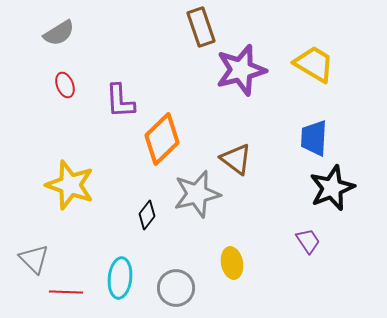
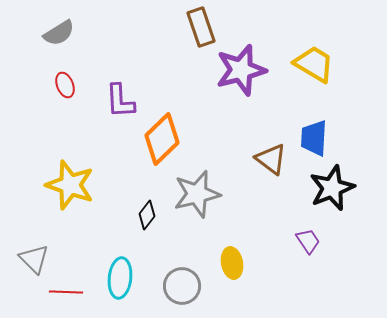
brown triangle: moved 35 px right
gray circle: moved 6 px right, 2 px up
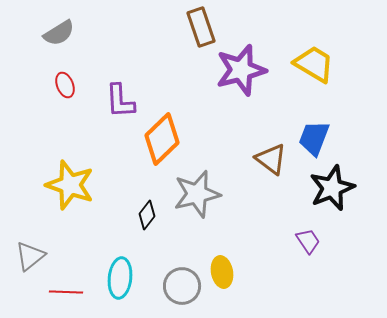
blue trapezoid: rotated 18 degrees clockwise
gray triangle: moved 4 px left, 3 px up; rotated 36 degrees clockwise
yellow ellipse: moved 10 px left, 9 px down
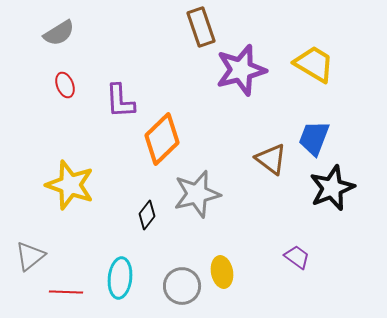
purple trapezoid: moved 11 px left, 16 px down; rotated 20 degrees counterclockwise
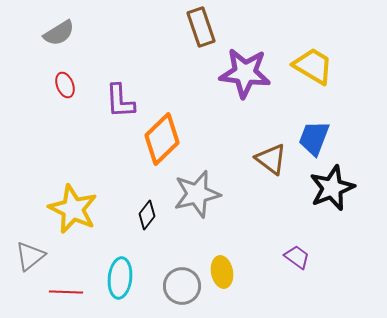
yellow trapezoid: moved 1 px left, 2 px down
purple star: moved 4 px right, 3 px down; rotated 21 degrees clockwise
yellow star: moved 3 px right, 24 px down; rotated 6 degrees clockwise
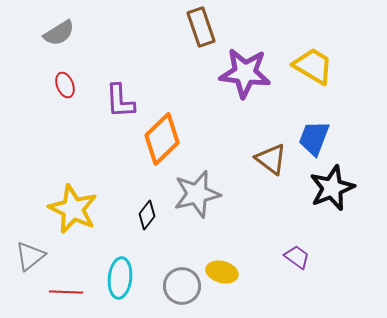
yellow ellipse: rotated 64 degrees counterclockwise
